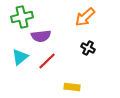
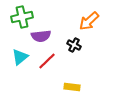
orange arrow: moved 4 px right, 4 px down
black cross: moved 14 px left, 3 px up
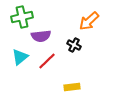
yellow rectangle: rotated 14 degrees counterclockwise
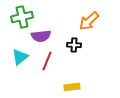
black cross: rotated 24 degrees counterclockwise
red line: rotated 24 degrees counterclockwise
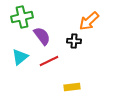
purple semicircle: moved 1 px right; rotated 120 degrees counterclockwise
black cross: moved 4 px up
red line: moved 2 px right; rotated 42 degrees clockwise
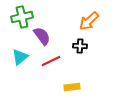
black cross: moved 6 px right, 5 px down
red line: moved 2 px right
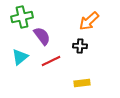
yellow rectangle: moved 10 px right, 4 px up
